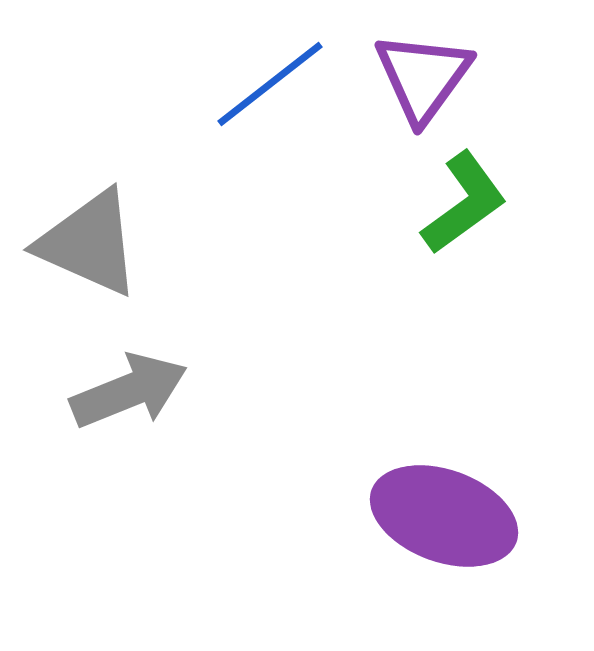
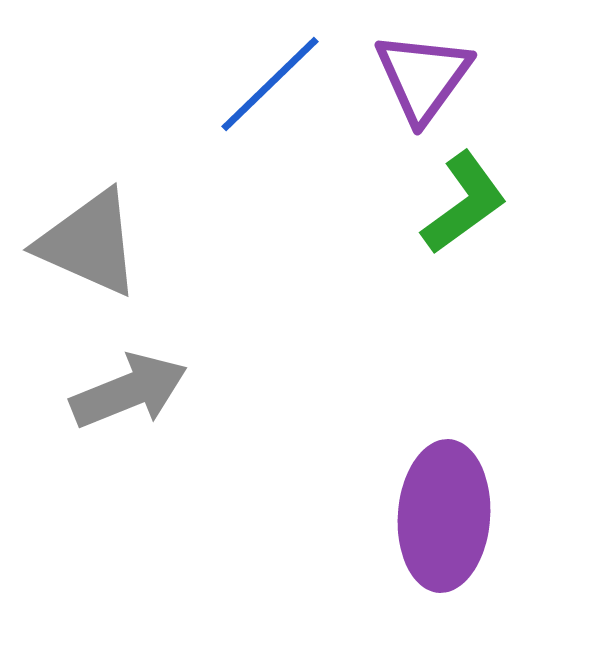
blue line: rotated 6 degrees counterclockwise
purple ellipse: rotated 74 degrees clockwise
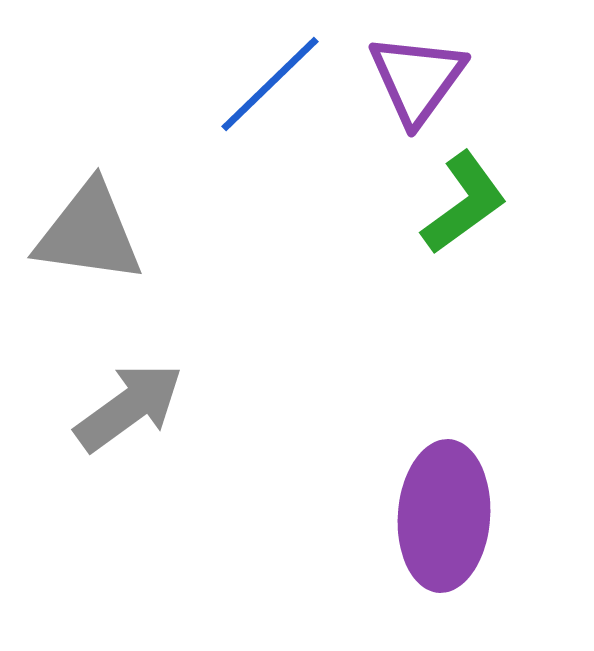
purple triangle: moved 6 px left, 2 px down
gray triangle: moved 10 px up; rotated 16 degrees counterclockwise
gray arrow: moved 16 px down; rotated 14 degrees counterclockwise
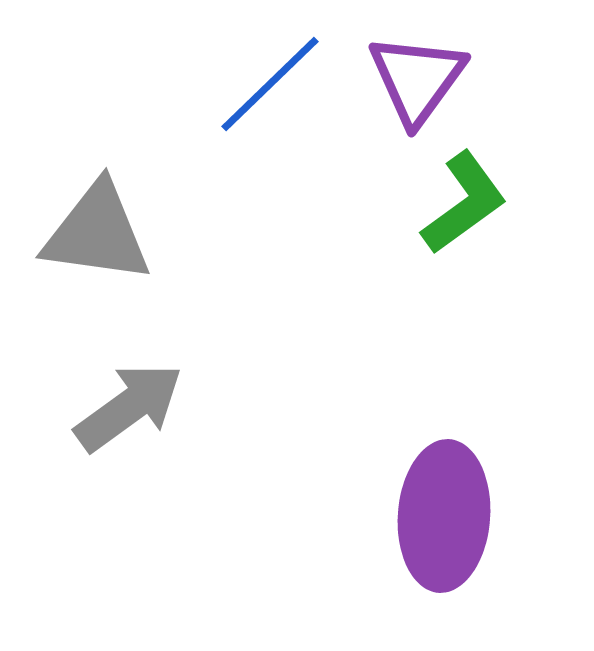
gray triangle: moved 8 px right
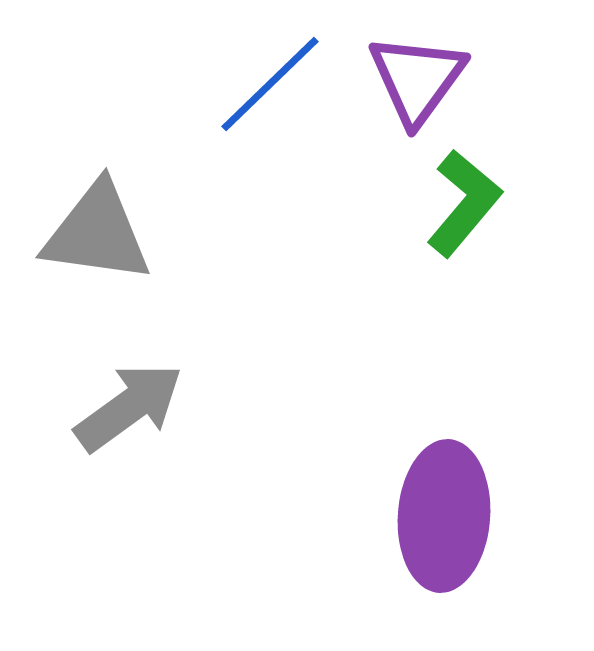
green L-shape: rotated 14 degrees counterclockwise
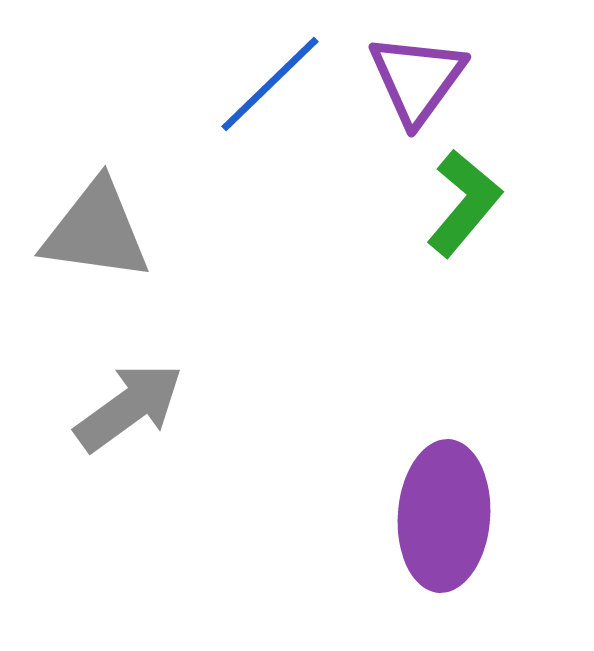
gray triangle: moved 1 px left, 2 px up
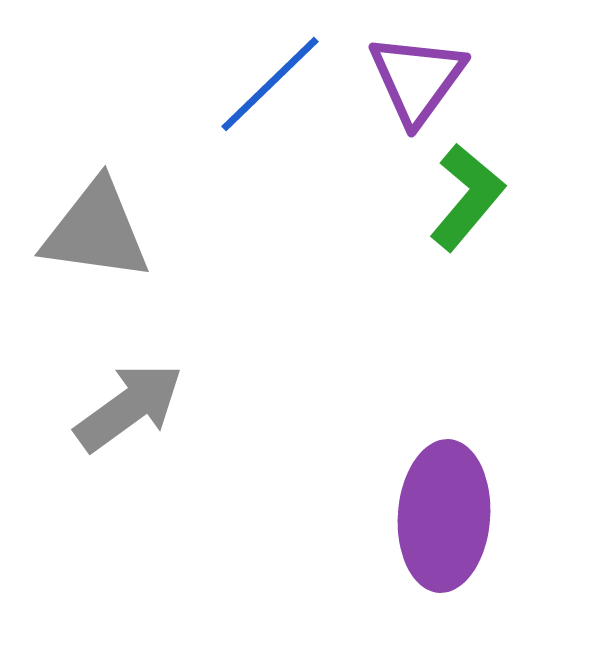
green L-shape: moved 3 px right, 6 px up
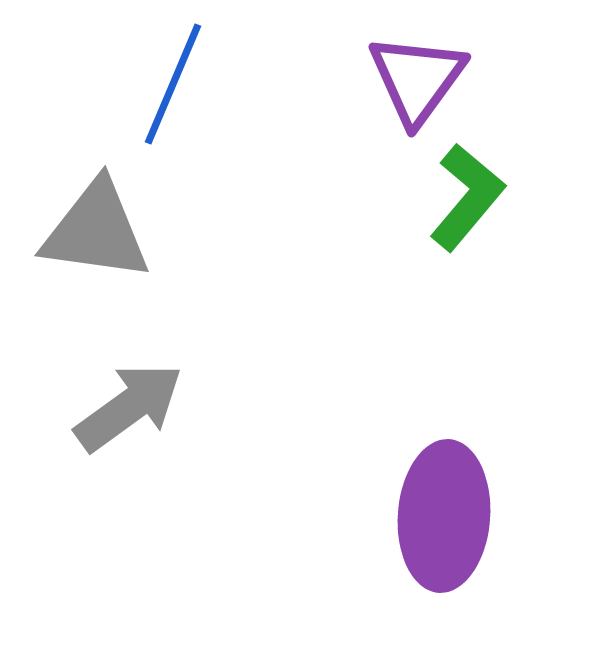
blue line: moved 97 px left; rotated 23 degrees counterclockwise
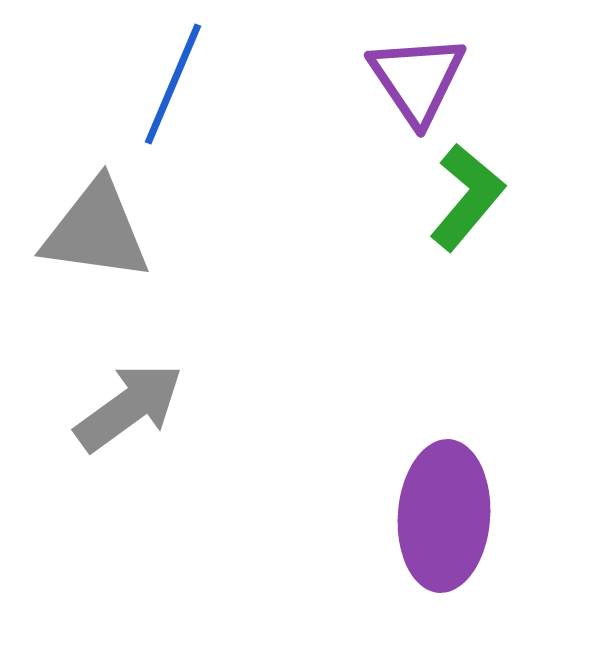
purple triangle: rotated 10 degrees counterclockwise
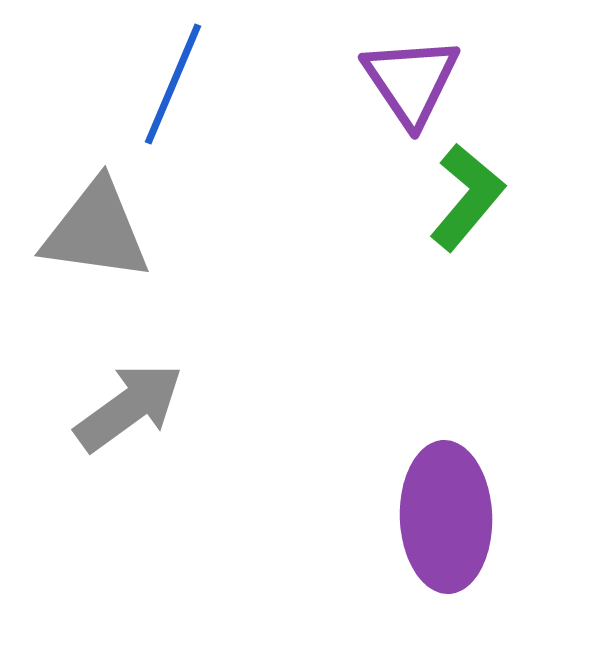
purple triangle: moved 6 px left, 2 px down
purple ellipse: moved 2 px right, 1 px down; rotated 6 degrees counterclockwise
